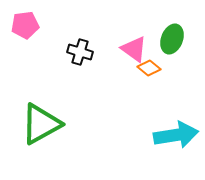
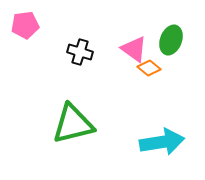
green ellipse: moved 1 px left, 1 px down
green triangle: moved 32 px right; rotated 15 degrees clockwise
cyan arrow: moved 14 px left, 7 px down
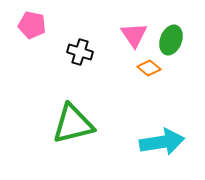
pink pentagon: moved 7 px right; rotated 20 degrees clockwise
pink triangle: moved 14 px up; rotated 20 degrees clockwise
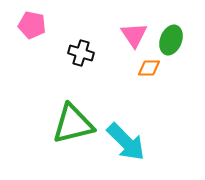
black cross: moved 1 px right, 1 px down
orange diamond: rotated 40 degrees counterclockwise
cyan arrow: moved 36 px left; rotated 54 degrees clockwise
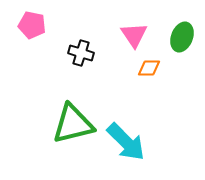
green ellipse: moved 11 px right, 3 px up
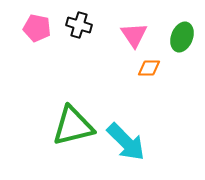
pink pentagon: moved 5 px right, 3 px down
black cross: moved 2 px left, 28 px up
green triangle: moved 2 px down
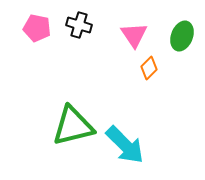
green ellipse: moved 1 px up
orange diamond: rotated 45 degrees counterclockwise
cyan arrow: moved 1 px left, 3 px down
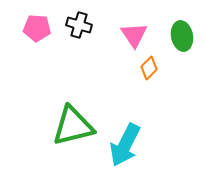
pink pentagon: rotated 8 degrees counterclockwise
green ellipse: rotated 32 degrees counterclockwise
cyan arrow: rotated 72 degrees clockwise
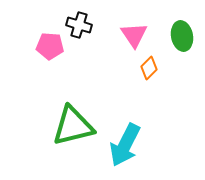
pink pentagon: moved 13 px right, 18 px down
